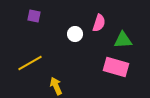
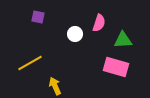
purple square: moved 4 px right, 1 px down
yellow arrow: moved 1 px left
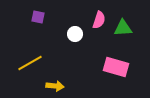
pink semicircle: moved 3 px up
green triangle: moved 12 px up
yellow arrow: rotated 120 degrees clockwise
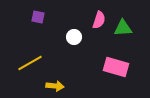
white circle: moved 1 px left, 3 px down
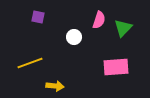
green triangle: rotated 42 degrees counterclockwise
yellow line: rotated 10 degrees clockwise
pink rectangle: rotated 20 degrees counterclockwise
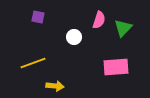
yellow line: moved 3 px right
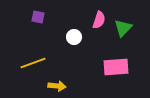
yellow arrow: moved 2 px right
